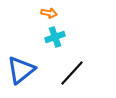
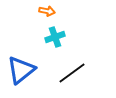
orange arrow: moved 2 px left, 2 px up
black line: rotated 12 degrees clockwise
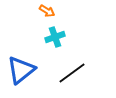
orange arrow: rotated 21 degrees clockwise
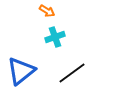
blue triangle: moved 1 px down
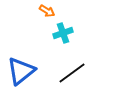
cyan cross: moved 8 px right, 4 px up
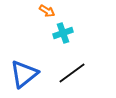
blue triangle: moved 3 px right, 3 px down
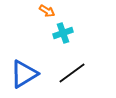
blue triangle: rotated 8 degrees clockwise
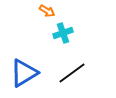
blue triangle: moved 1 px up
